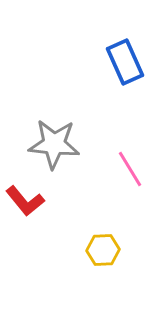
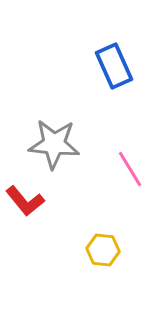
blue rectangle: moved 11 px left, 4 px down
yellow hexagon: rotated 8 degrees clockwise
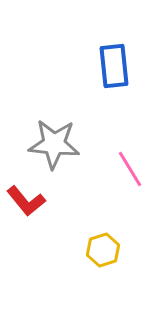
blue rectangle: rotated 18 degrees clockwise
red L-shape: moved 1 px right
yellow hexagon: rotated 24 degrees counterclockwise
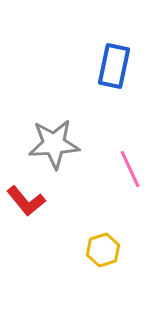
blue rectangle: rotated 18 degrees clockwise
gray star: rotated 9 degrees counterclockwise
pink line: rotated 6 degrees clockwise
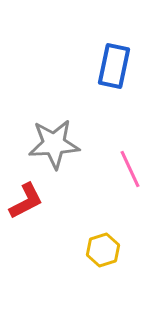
red L-shape: rotated 78 degrees counterclockwise
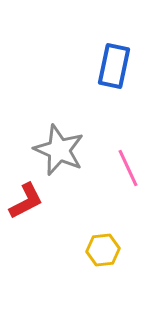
gray star: moved 5 px right, 6 px down; rotated 27 degrees clockwise
pink line: moved 2 px left, 1 px up
yellow hexagon: rotated 12 degrees clockwise
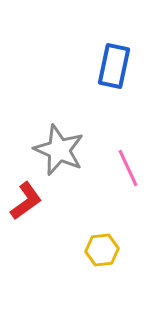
red L-shape: rotated 9 degrees counterclockwise
yellow hexagon: moved 1 px left
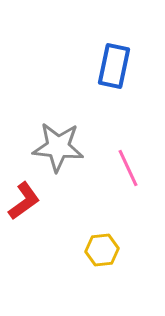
gray star: moved 1 px left, 3 px up; rotated 18 degrees counterclockwise
red L-shape: moved 2 px left
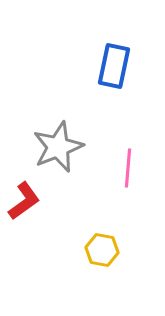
gray star: rotated 27 degrees counterclockwise
pink line: rotated 30 degrees clockwise
yellow hexagon: rotated 16 degrees clockwise
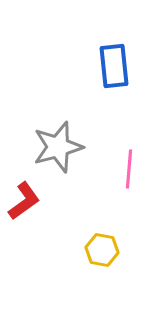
blue rectangle: rotated 18 degrees counterclockwise
gray star: rotated 6 degrees clockwise
pink line: moved 1 px right, 1 px down
